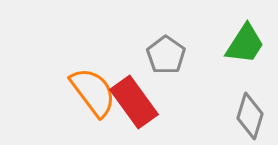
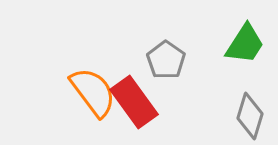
gray pentagon: moved 5 px down
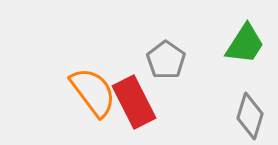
red rectangle: rotated 9 degrees clockwise
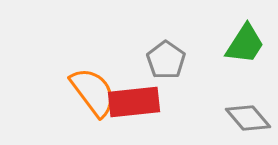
red rectangle: rotated 69 degrees counterclockwise
gray diamond: moved 2 px left, 2 px down; rotated 57 degrees counterclockwise
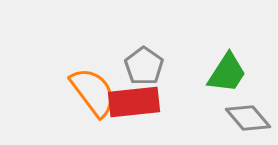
green trapezoid: moved 18 px left, 29 px down
gray pentagon: moved 22 px left, 6 px down
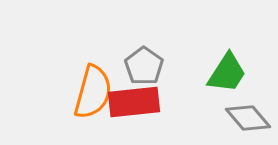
orange semicircle: rotated 52 degrees clockwise
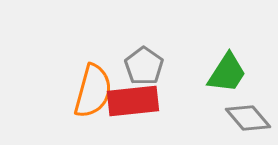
orange semicircle: moved 1 px up
red rectangle: moved 1 px left, 1 px up
